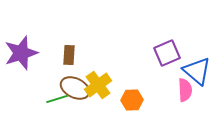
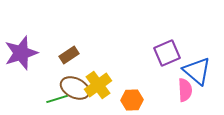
brown rectangle: rotated 54 degrees clockwise
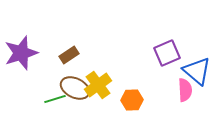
green line: moved 2 px left
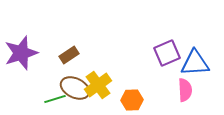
blue triangle: moved 2 px left, 8 px up; rotated 44 degrees counterclockwise
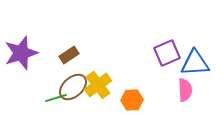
brown ellipse: moved 2 px left, 1 px up; rotated 68 degrees counterclockwise
green line: moved 1 px right, 1 px up
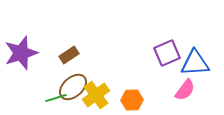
yellow cross: moved 2 px left, 10 px down
pink semicircle: rotated 40 degrees clockwise
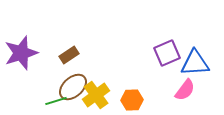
green line: moved 3 px down
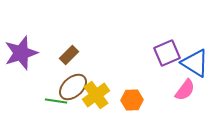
brown rectangle: rotated 12 degrees counterclockwise
blue triangle: rotated 36 degrees clockwise
green line: rotated 25 degrees clockwise
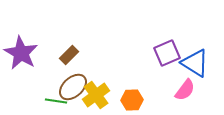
purple star: rotated 24 degrees counterclockwise
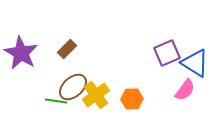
brown rectangle: moved 2 px left, 6 px up
orange hexagon: moved 1 px up
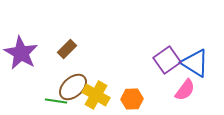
purple square: moved 7 px down; rotated 12 degrees counterclockwise
yellow cross: rotated 24 degrees counterclockwise
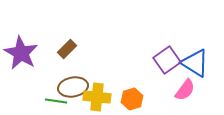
brown ellipse: rotated 32 degrees clockwise
yellow cross: moved 1 px right, 2 px down; rotated 24 degrees counterclockwise
orange hexagon: rotated 15 degrees counterclockwise
